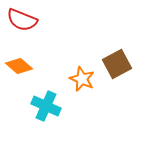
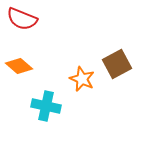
red semicircle: moved 1 px up
cyan cross: rotated 12 degrees counterclockwise
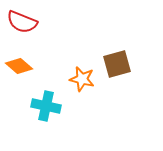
red semicircle: moved 3 px down
brown square: rotated 12 degrees clockwise
orange star: rotated 10 degrees counterclockwise
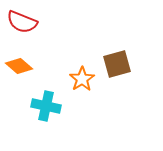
orange star: rotated 25 degrees clockwise
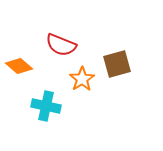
red semicircle: moved 39 px right, 23 px down
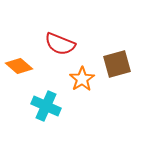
red semicircle: moved 1 px left, 1 px up
cyan cross: rotated 12 degrees clockwise
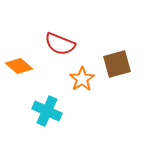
cyan cross: moved 1 px right, 5 px down
